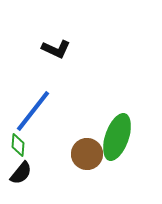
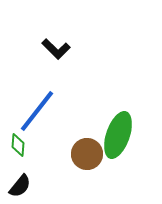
black L-shape: rotated 20 degrees clockwise
blue line: moved 4 px right
green ellipse: moved 1 px right, 2 px up
black semicircle: moved 1 px left, 13 px down
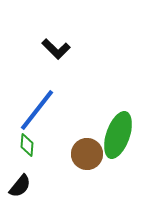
blue line: moved 1 px up
green diamond: moved 9 px right
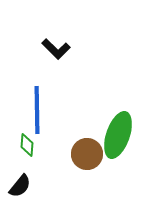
blue line: rotated 39 degrees counterclockwise
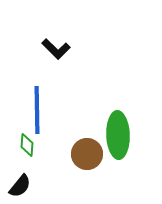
green ellipse: rotated 21 degrees counterclockwise
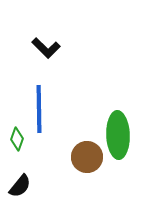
black L-shape: moved 10 px left, 1 px up
blue line: moved 2 px right, 1 px up
green diamond: moved 10 px left, 6 px up; rotated 15 degrees clockwise
brown circle: moved 3 px down
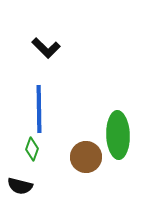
green diamond: moved 15 px right, 10 px down
brown circle: moved 1 px left
black semicircle: rotated 65 degrees clockwise
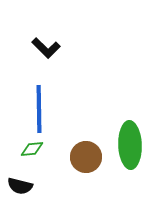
green ellipse: moved 12 px right, 10 px down
green diamond: rotated 65 degrees clockwise
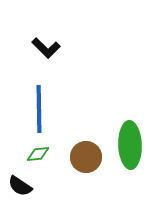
green diamond: moved 6 px right, 5 px down
black semicircle: rotated 20 degrees clockwise
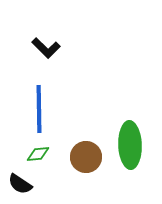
black semicircle: moved 2 px up
